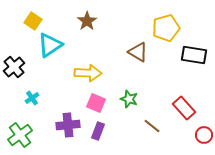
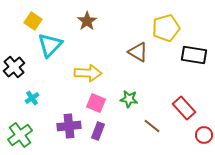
cyan triangle: rotated 12 degrees counterclockwise
green star: rotated 12 degrees counterclockwise
purple cross: moved 1 px right, 1 px down
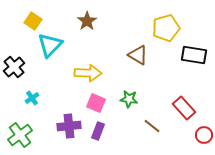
brown triangle: moved 3 px down
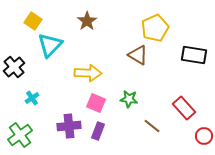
yellow pentagon: moved 11 px left; rotated 8 degrees counterclockwise
red circle: moved 1 px down
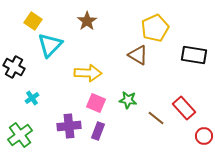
black cross: rotated 20 degrees counterclockwise
green star: moved 1 px left, 1 px down
brown line: moved 4 px right, 8 px up
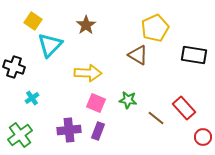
brown star: moved 1 px left, 4 px down
black cross: rotated 10 degrees counterclockwise
purple cross: moved 4 px down
red circle: moved 1 px left, 1 px down
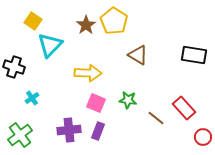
yellow pentagon: moved 41 px left, 7 px up; rotated 16 degrees counterclockwise
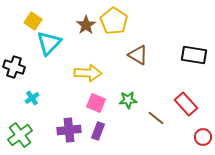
cyan triangle: moved 1 px left, 2 px up
green star: rotated 12 degrees counterclockwise
red rectangle: moved 2 px right, 4 px up
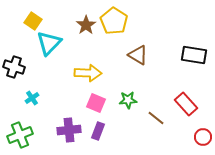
green cross: rotated 15 degrees clockwise
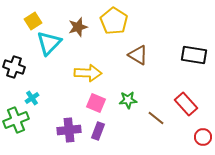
yellow square: rotated 24 degrees clockwise
brown star: moved 8 px left, 2 px down; rotated 18 degrees clockwise
green cross: moved 4 px left, 15 px up
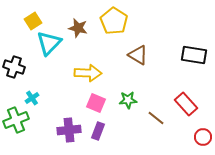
brown star: moved 1 px down; rotated 30 degrees clockwise
